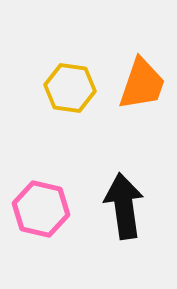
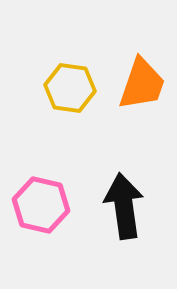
pink hexagon: moved 4 px up
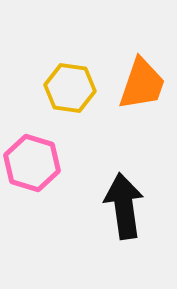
pink hexagon: moved 9 px left, 42 px up; rotated 4 degrees clockwise
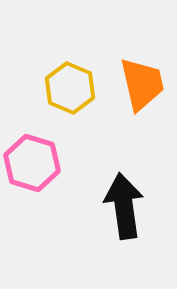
orange trapezoid: rotated 32 degrees counterclockwise
yellow hexagon: rotated 15 degrees clockwise
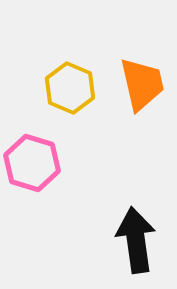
black arrow: moved 12 px right, 34 px down
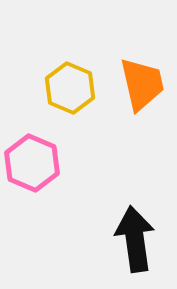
pink hexagon: rotated 6 degrees clockwise
black arrow: moved 1 px left, 1 px up
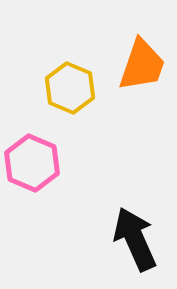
orange trapezoid: moved 19 px up; rotated 32 degrees clockwise
black arrow: rotated 16 degrees counterclockwise
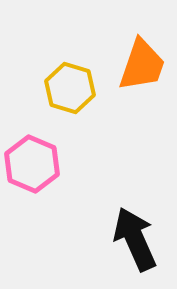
yellow hexagon: rotated 6 degrees counterclockwise
pink hexagon: moved 1 px down
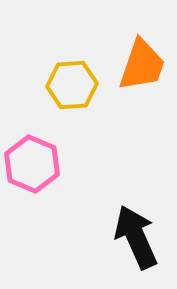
yellow hexagon: moved 2 px right, 3 px up; rotated 21 degrees counterclockwise
black arrow: moved 1 px right, 2 px up
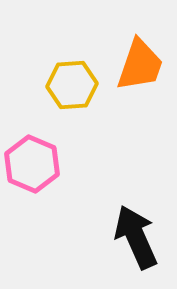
orange trapezoid: moved 2 px left
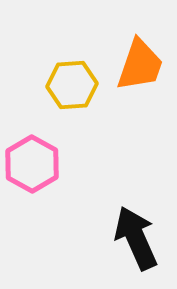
pink hexagon: rotated 6 degrees clockwise
black arrow: moved 1 px down
